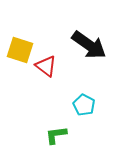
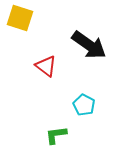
yellow square: moved 32 px up
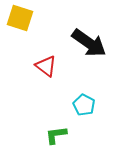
black arrow: moved 2 px up
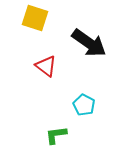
yellow square: moved 15 px right
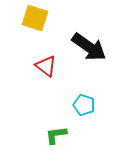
black arrow: moved 4 px down
cyan pentagon: rotated 10 degrees counterclockwise
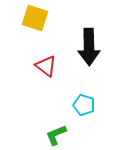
black arrow: rotated 54 degrees clockwise
green L-shape: rotated 15 degrees counterclockwise
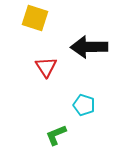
black arrow: rotated 90 degrees clockwise
red triangle: moved 1 px down; rotated 20 degrees clockwise
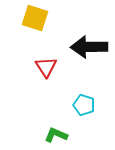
green L-shape: rotated 45 degrees clockwise
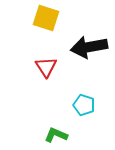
yellow square: moved 11 px right
black arrow: rotated 9 degrees counterclockwise
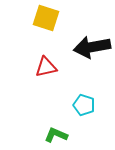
black arrow: moved 3 px right
red triangle: rotated 50 degrees clockwise
